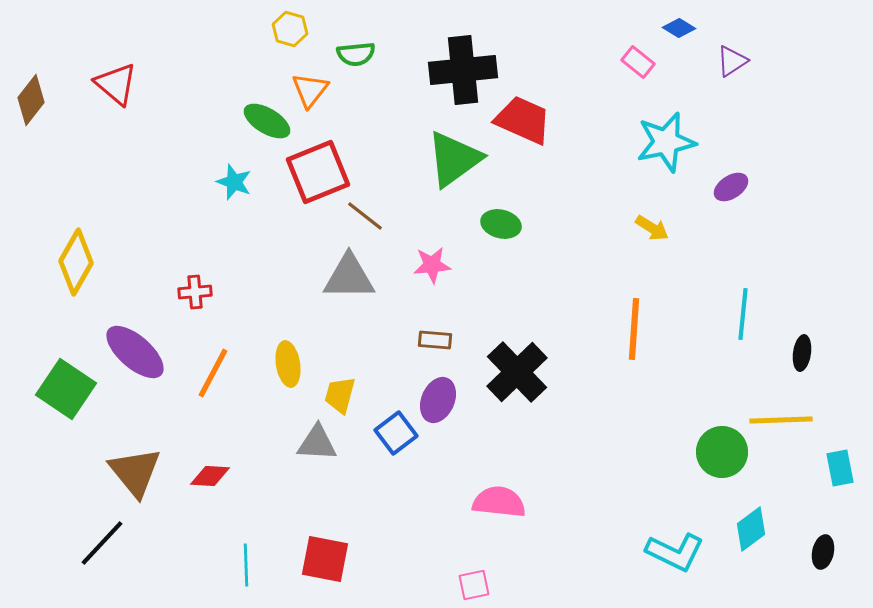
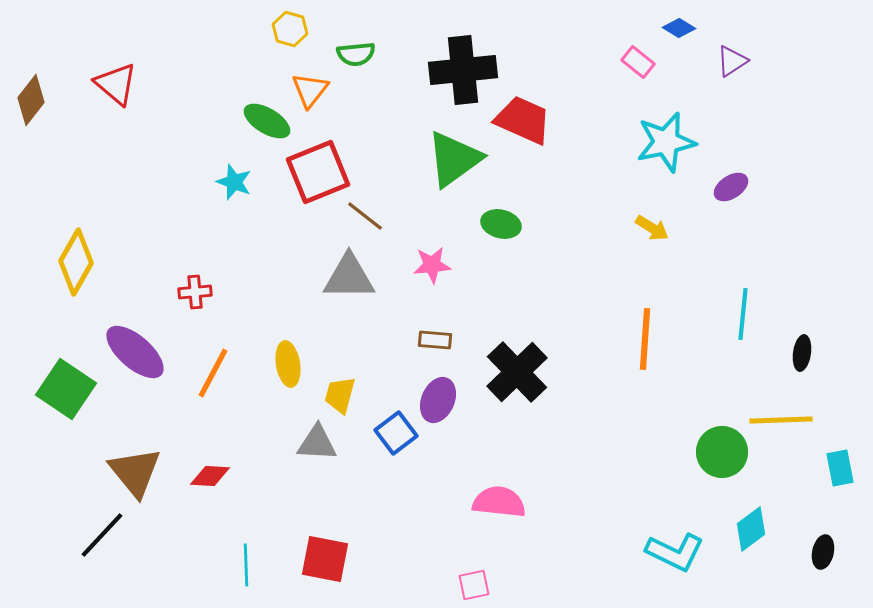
orange line at (634, 329): moved 11 px right, 10 px down
black line at (102, 543): moved 8 px up
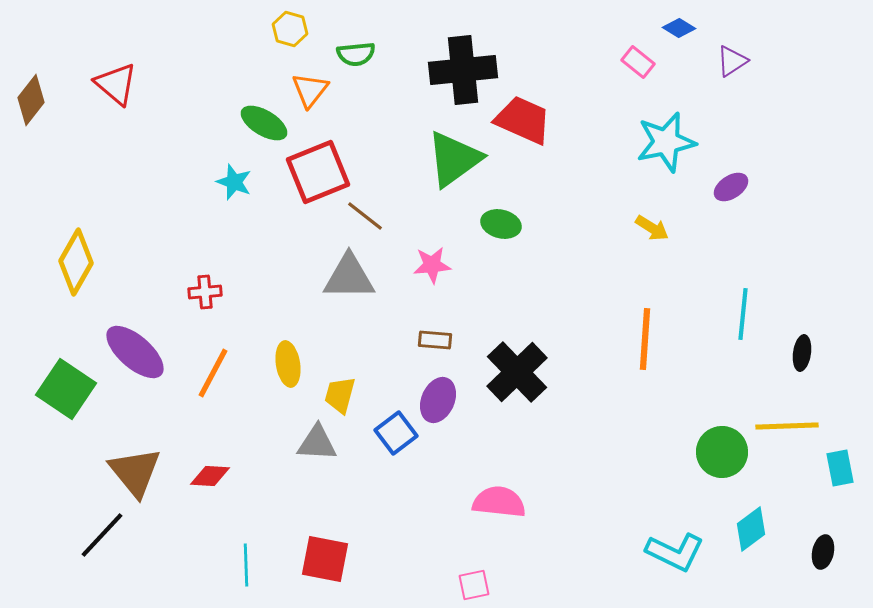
green ellipse at (267, 121): moved 3 px left, 2 px down
red cross at (195, 292): moved 10 px right
yellow line at (781, 420): moved 6 px right, 6 px down
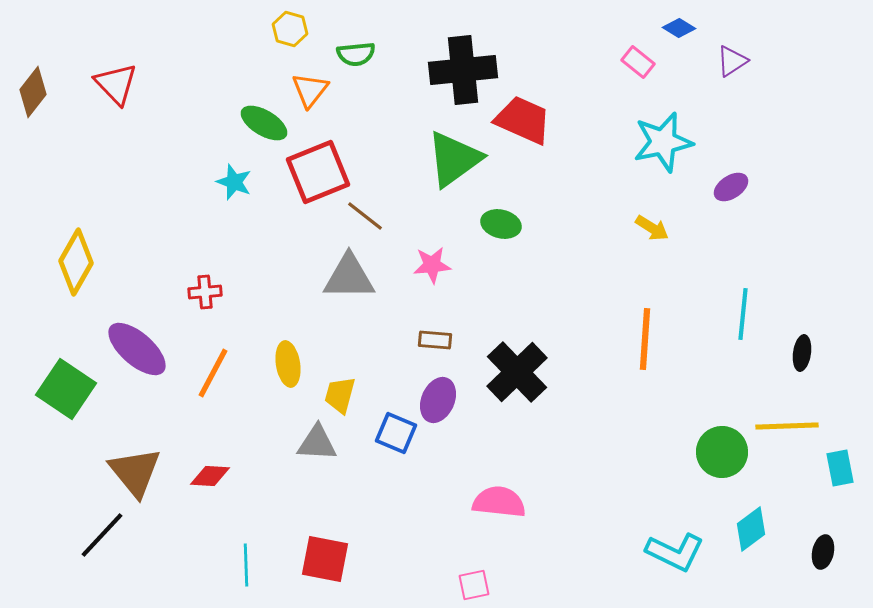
red triangle at (116, 84): rotated 6 degrees clockwise
brown diamond at (31, 100): moved 2 px right, 8 px up
cyan star at (666, 142): moved 3 px left
purple ellipse at (135, 352): moved 2 px right, 3 px up
blue square at (396, 433): rotated 30 degrees counterclockwise
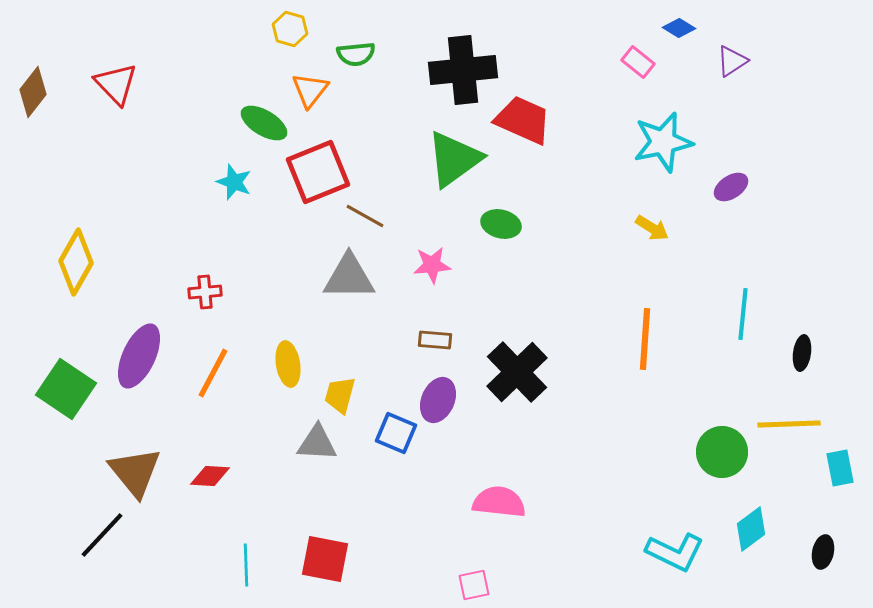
brown line at (365, 216): rotated 9 degrees counterclockwise
purple ellipse at (137, 349): moved 2 px right, 7 px down; rotated 74 degrees clockwise
yellow line at (787, 426): moved 2 px right, 2 px up
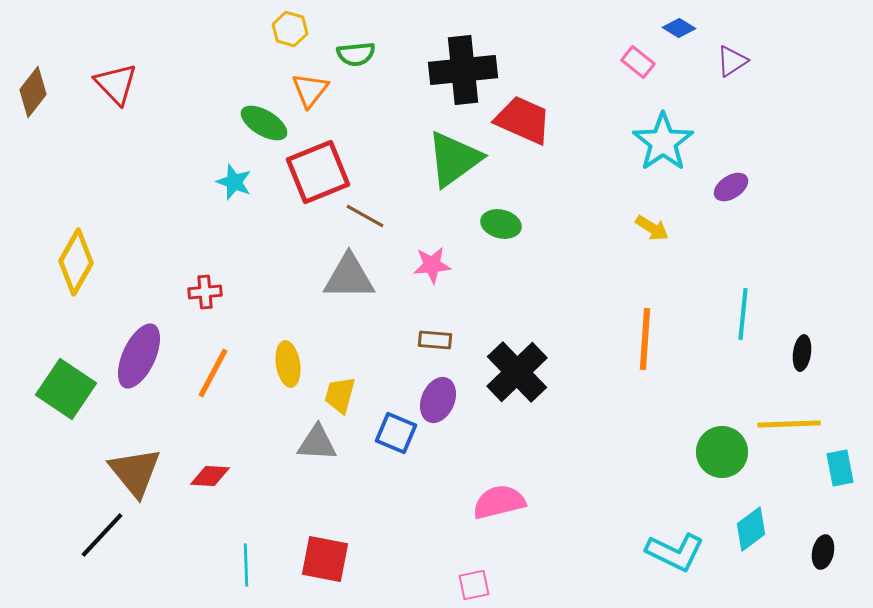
cyan star at (663, 142): rotated 22 degrees counterclockwise
pink semicircle at (499, 502): rotated 20 degrees counterclockwise
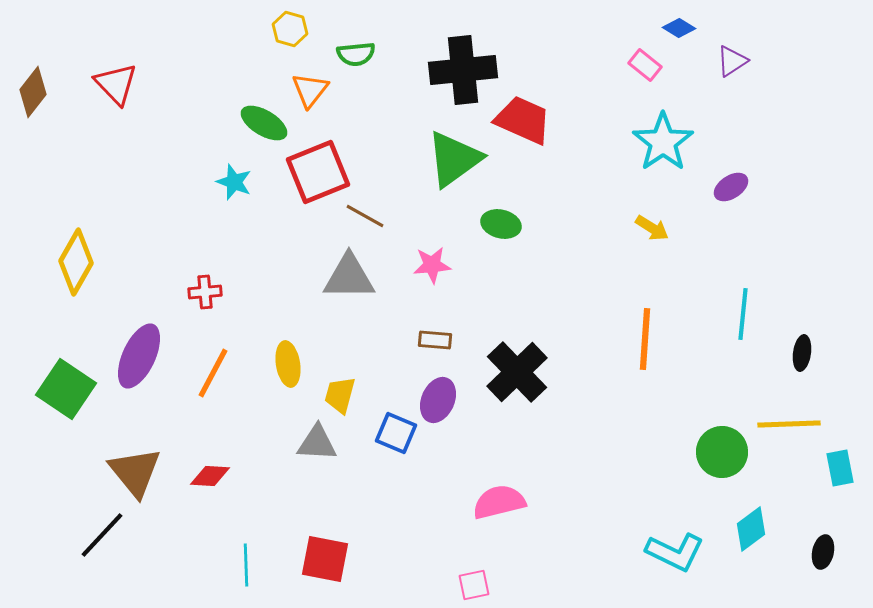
pink rectangle at (638, 62): moved 7 px right, 3 px down
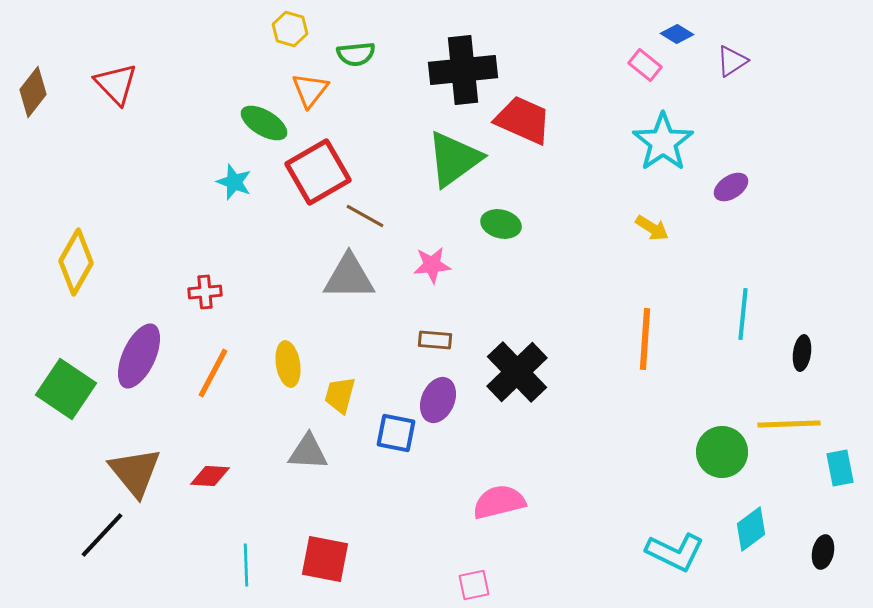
blue diamond at (679, 28): moved 2 px left, 6 px down
red square at (318, 172): rotated 8 degrees counterclockwise
blue square at (396, 433): rotated 12 degrees counterclockwise
gray triangle at (317, 443): moved 9 px left, 9 px down
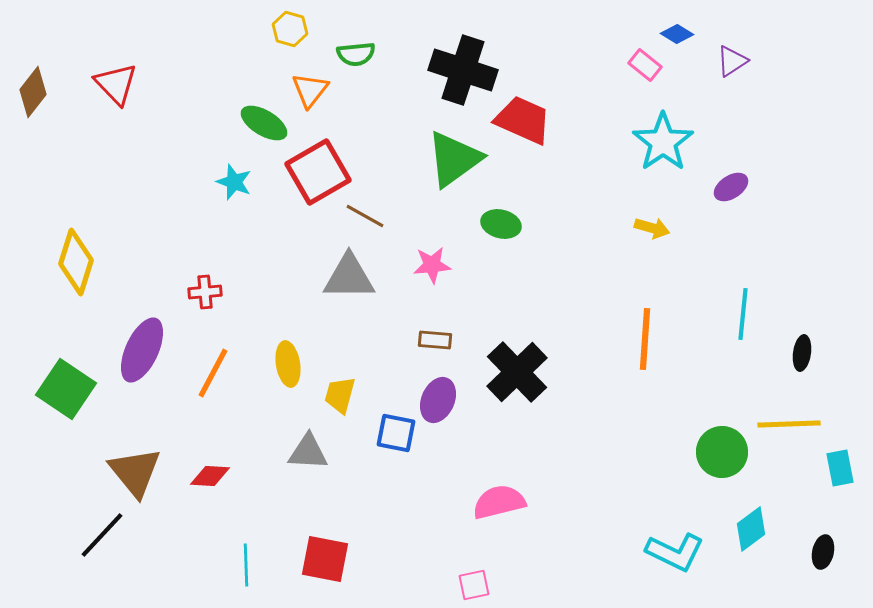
black cross at (463, 70): rotated 24 degrees clockwise
yellow arrow at (652, 228): rotated 16 degrees counterclockwise
yellow diamond at (76, 262): rotated 12 degrees counterclockwise
purple ellipse at (139, 356): moved 3 px right, 6 px up
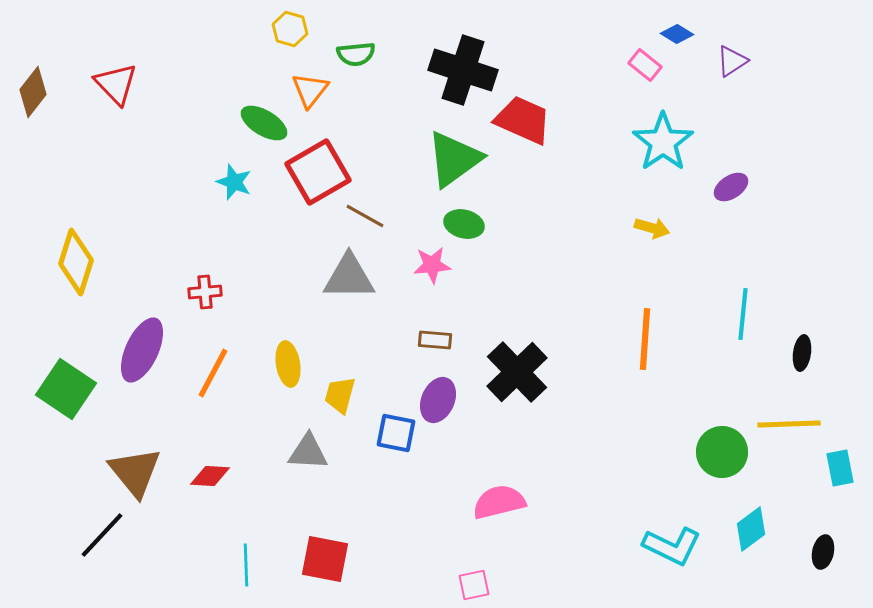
green ellipse at (501, 224): moved 37 px left
cyan L-shape at (675, 552): moved 3 px left, 6 px up
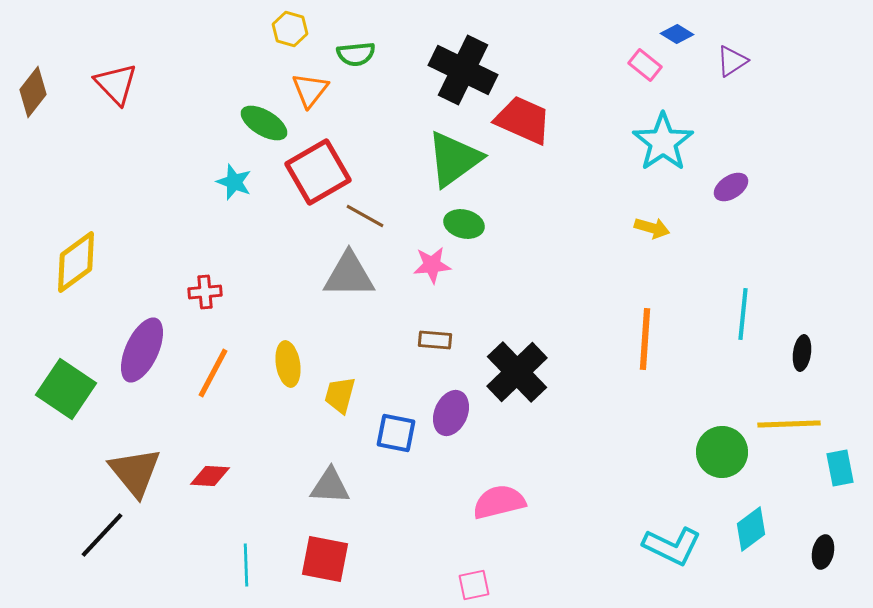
black cross at (463, 70): rotated 8 degrees clockwise
yellow diamond at (76, 262): rotated 36 degrees clockwise
gray triangle at (349, 277): moved 2 px up
purple ellipse at (438, 400): moved 13 px right, 13 px down
gray triangle at (308, 452): moved 22 px right, 34 px down
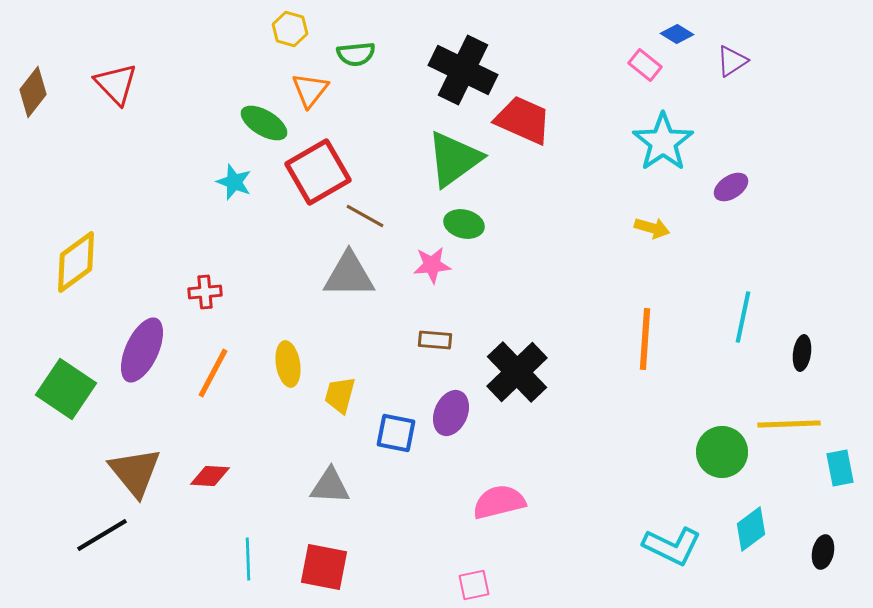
cyan line at (743, 314): moved 3 px down; rotated 6 degrees clockwise
black line at (102, 535): rotated 16 degrees clockwise
red square at (325, 559): moved 1 px left, 8 px down
cyan line at (246, 565): moved 2 px right, 6 px up
